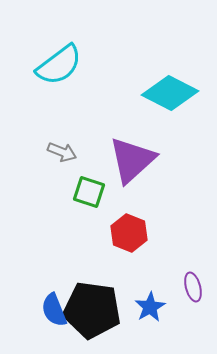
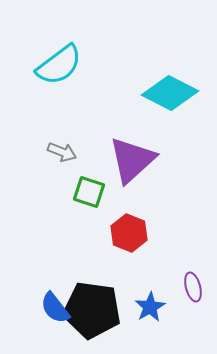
blue semicircle: moved 1 px right, 2 px up; rotated 16 degrees counterclockwise
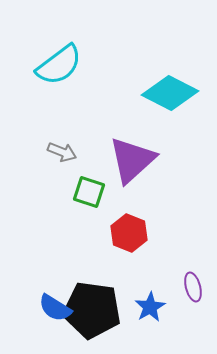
blue semicircle: rotated 20 degrees counterclockwise
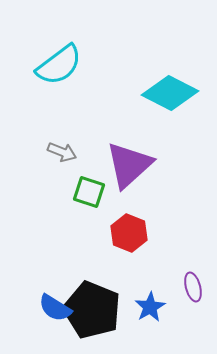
purple triangle: moved 3 px left, 5 px down
black pentagon: rotated 14 degrees clockwise
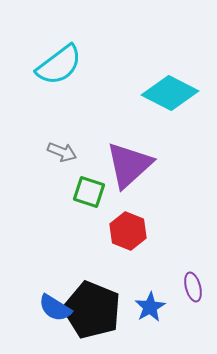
red hexagon: moved 1 px left, 2 px up
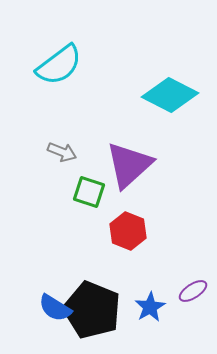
cyan diamond: moved 2 px down
purple ellipse: moved 4 px down; rotated 72 degrees clockwise
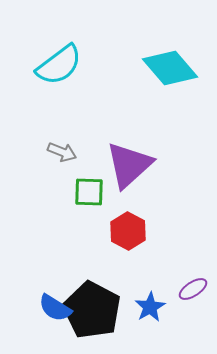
cyan diamond: moved 27 px up; rotated 22 degrees clockwise
green square: rotated 16 degrees counterclockwise
red hexagon: rotated 6 degrees clockwise
purple ellipse: moved 2 px up
black pentagon: rotated 6 degrees clockwise
